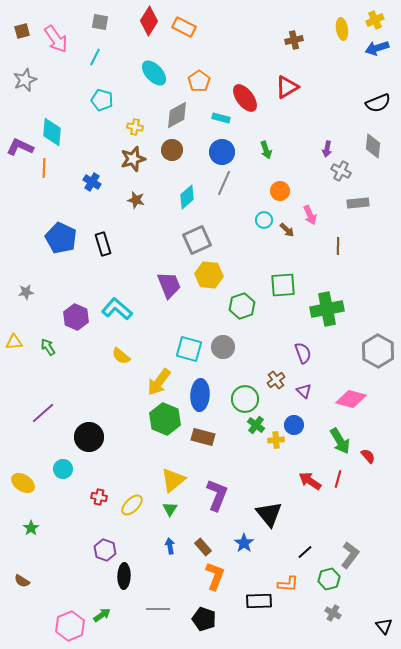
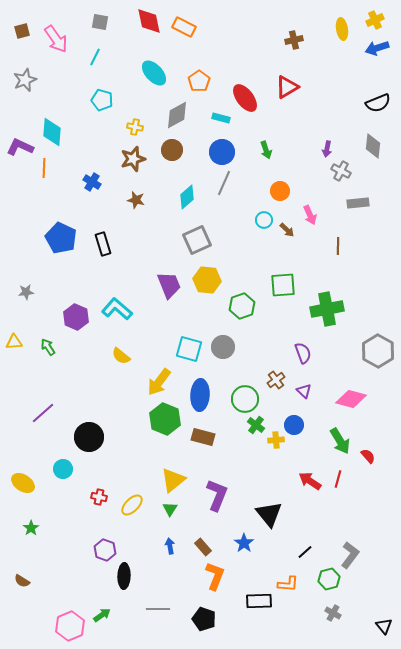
red diamond at (149, 21): rotated 44 degrees counterclockwise
yellow hexagon at (209, 275): moved 2 px left, 5 px down
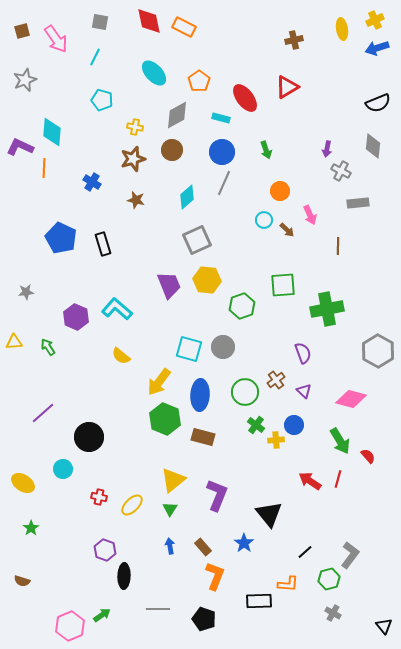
green circle at (245, 399): moved 7 px up
brown semicircle at (22, 581): rotated 14 degrees counterclockwise
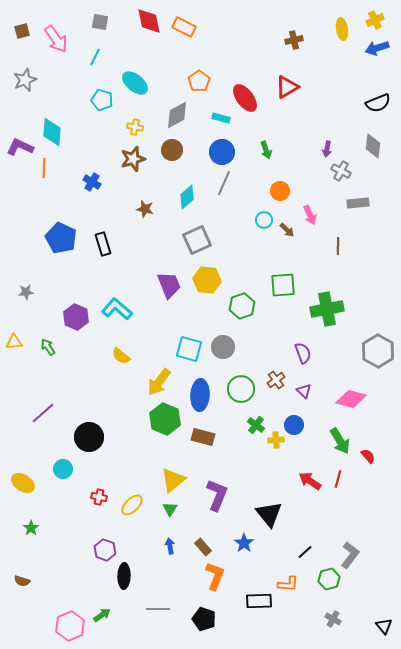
cyan ellipse at (154, 73): moved 19 px left, 10 px down; rotated 8 degrees counterclockwise
brown star at (136, 200): moved 9 px right, 9 px down
green circle at (245, 392): moved 4 px left, 3 px up
gray cross at (333, 613): moved 6 px down
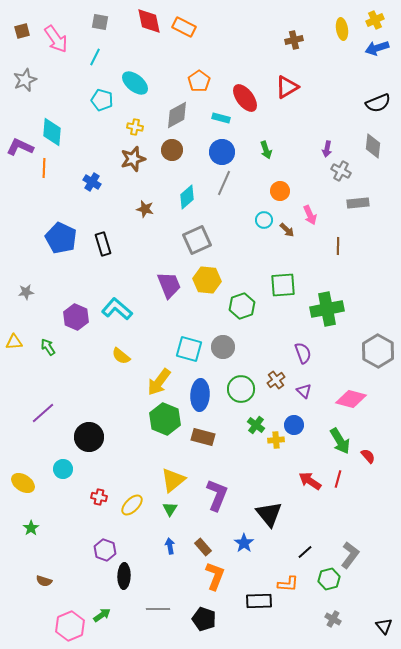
brown semicircle at (22, 581): moved 22 px right
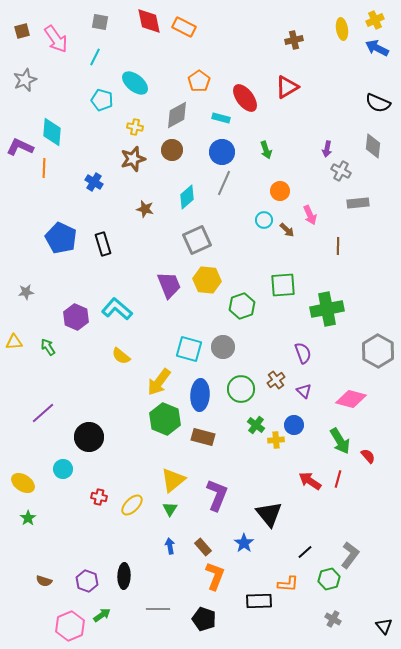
blue arrow at (377, 48): rotated 45 degrees clockwise
black semicircle at (378, 103): rotated 45 degrees clockwise
blue cross at (92, 182): moved 2 px right
green star at (31, 528): moved 3 px left, 10 px up
purple hexagon at (105, 550): moved 18 px left, 31 px down
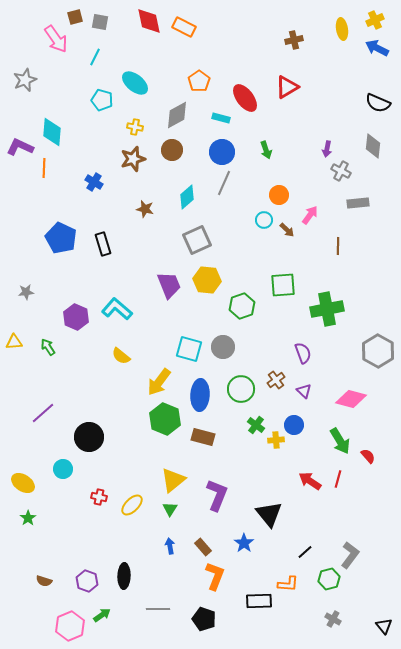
brown square at (22, 31): moved 53 px right, 14 px up
orange circle at (280, 191): moved 1 px left, 4 px down
pink arrow at (310, 215): rotated 120 degrees counterclockwise
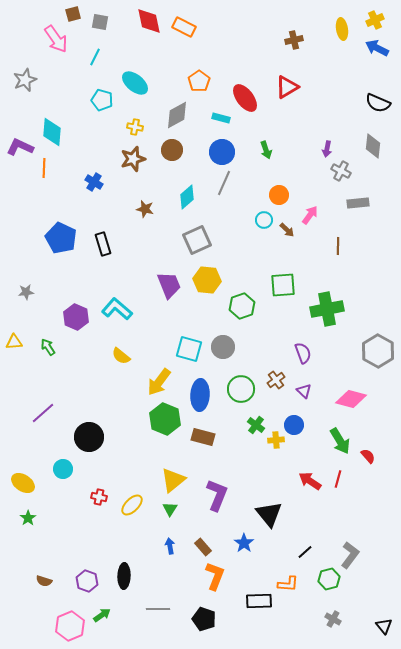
brown square at (75, 17): moved 2 px left, 3 px up
